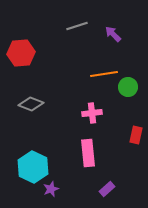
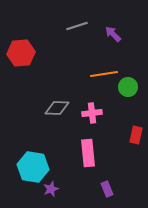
gray diamond: moved 26 px right, 4 px down; rotated 20 degrees counterclockwise
cyan hexagon: rotated 16 degrees counterclockwise
purple rectangle: rotated 70 degrees counterclockwise
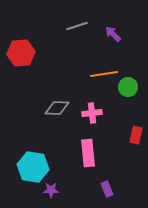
purple star: moved 1 px down; rotated 21 degrees clockwise
